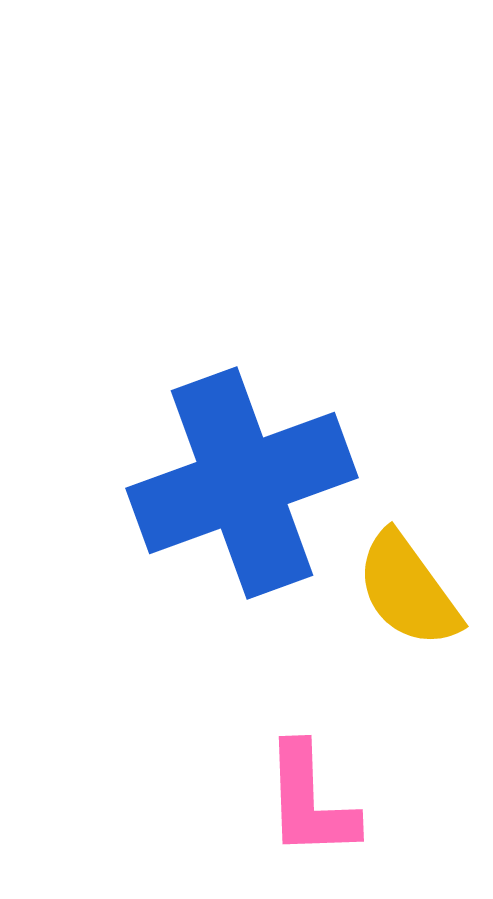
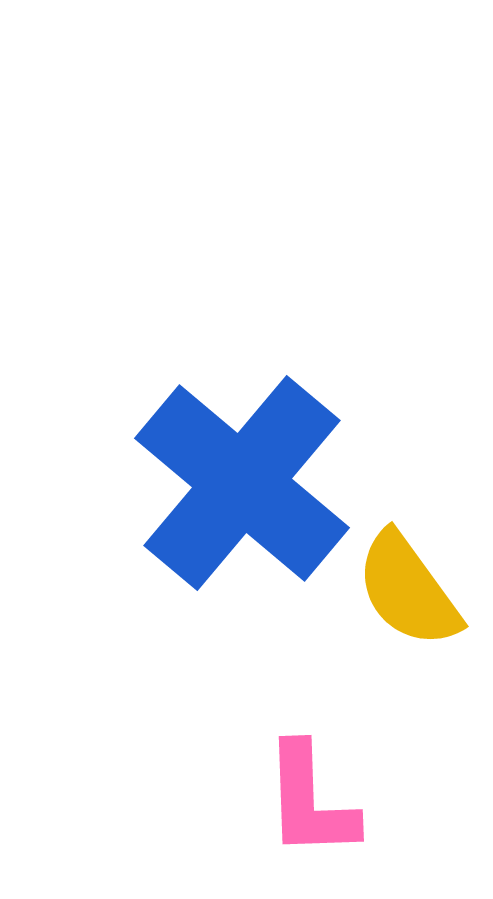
blue cross: rotated 30 degrees counterclockwise
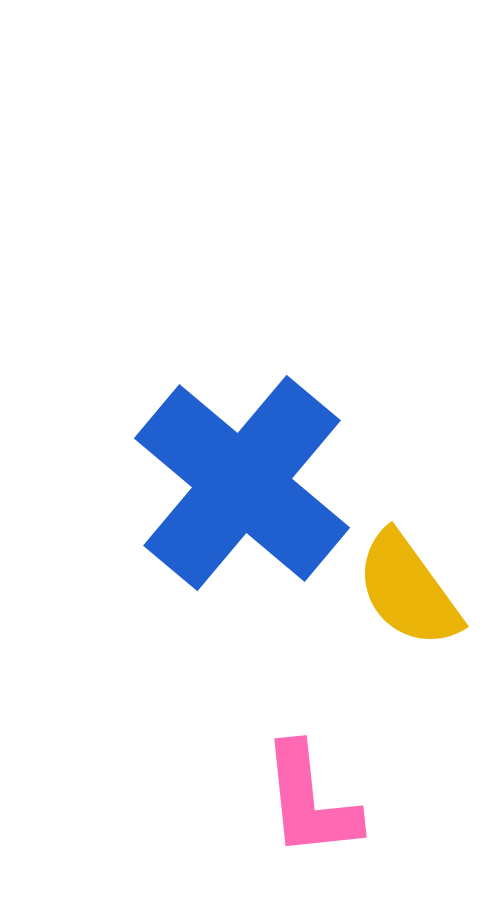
pink L-shape: rotated 4 degrees counterclockwise
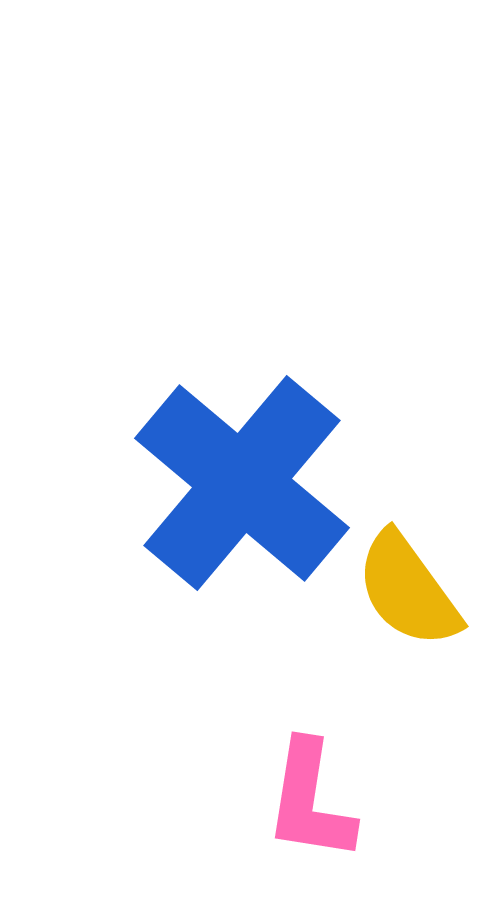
pink L-shape: rotated 15 degrees clockwise
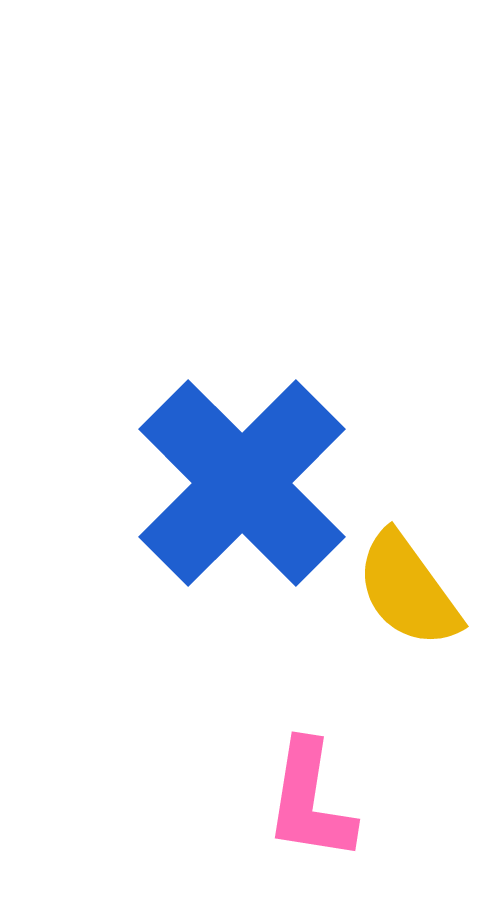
blue cross: rotated 5 degrees clockwise
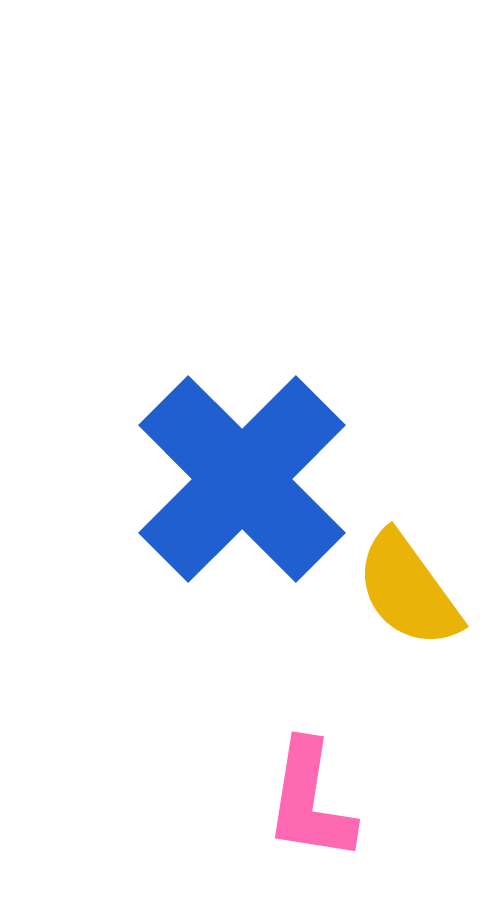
blue cross: moved 4 px up
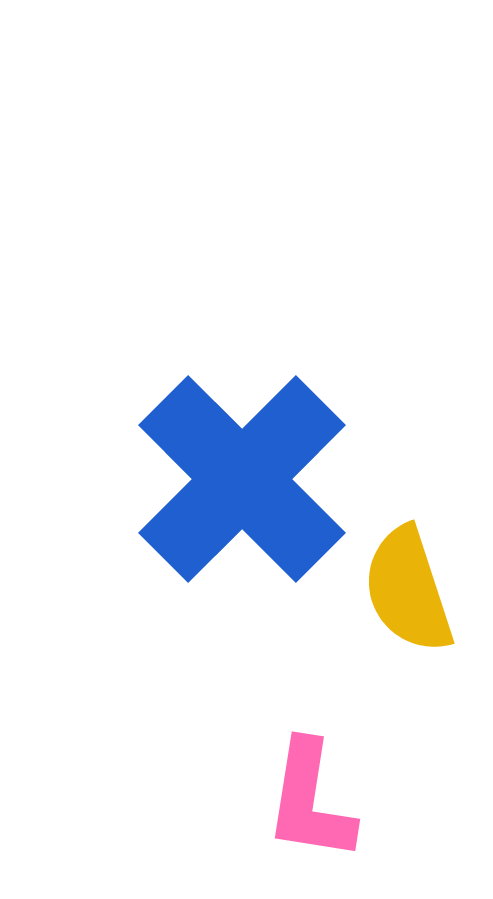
yellow semicircle: rotated 18 degrees clockwise
